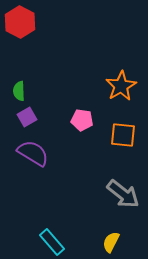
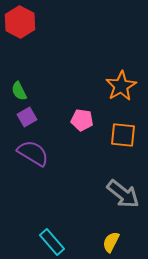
green semicircle: rotated 24 degrees counterclockwise
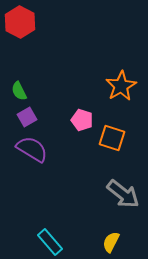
pink pentagon: rotated 10 degrees clockwise
orange square: moved 11 px left, 3 px down; rotated 12 degrees clockwise
purple semicircle: moved 1 px left, 4 px up
cyan rectangle: moved 2 px left
